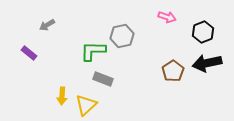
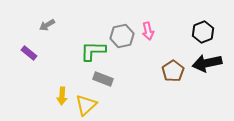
pink arrow: moved 19 px left, 14 px down; rotated 60 degrees clockwise
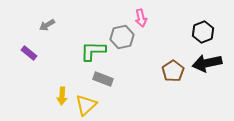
pink arrow: moved 7 px left, 13 px up
gray hexagon: moved 1 px down
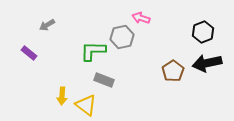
pink arrow: rotated 120 degrees clockwise
gray rectangle: moved 1 px right, 1 px down
yellow triangle: rotated 40 degrees counterclockwise
